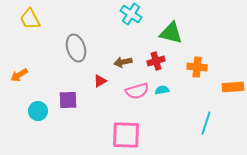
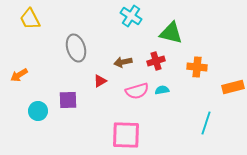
cyan cross: moved 2 px down
orange rectangle: rotated 10 degrees counterclockwise
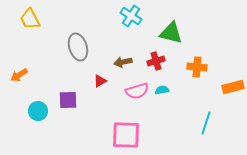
gray ellipse: moved 2 px right, 1 px up
